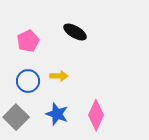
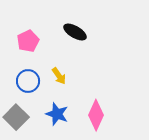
yellow arrow: rotated 54 degrees clockwise
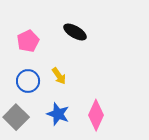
blue star: moved 1 px right
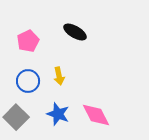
yellow arrow: rotated 24 degrees clockwise
pink diamond: rotated 52 degrees counterclockwise
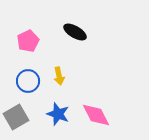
gray square: rotated 15 degrees clockwise
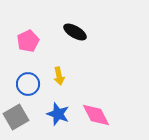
blue circle: moved 3 px down
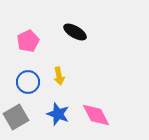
blue circle: moved 2 px up
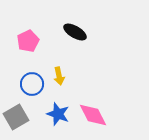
blue circle: moved 4 px right, 2 px down
pink diamond: moved 3 px left
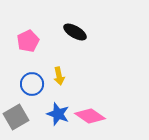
pink diamond: moved 3 px left, 1 px down; rotated 28 degrees counterclockwise
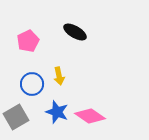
blue star: moved 1 px left, 2 px up
